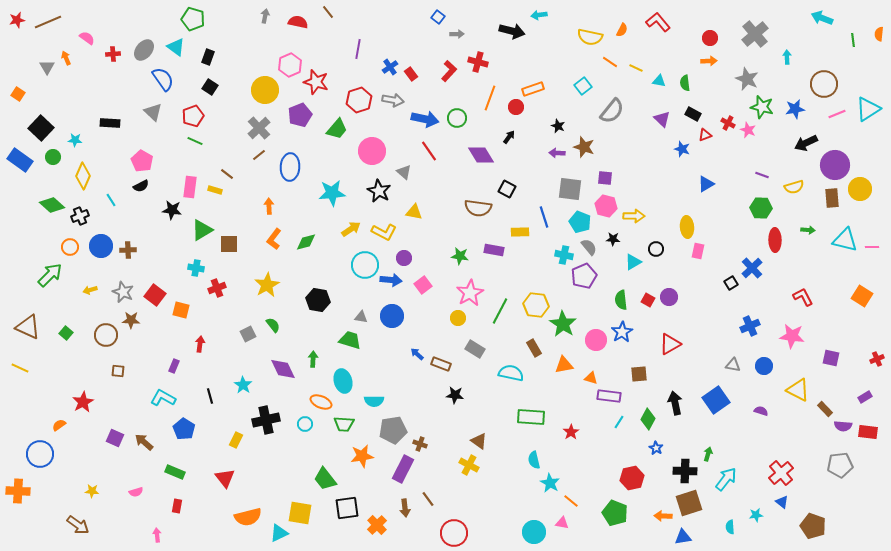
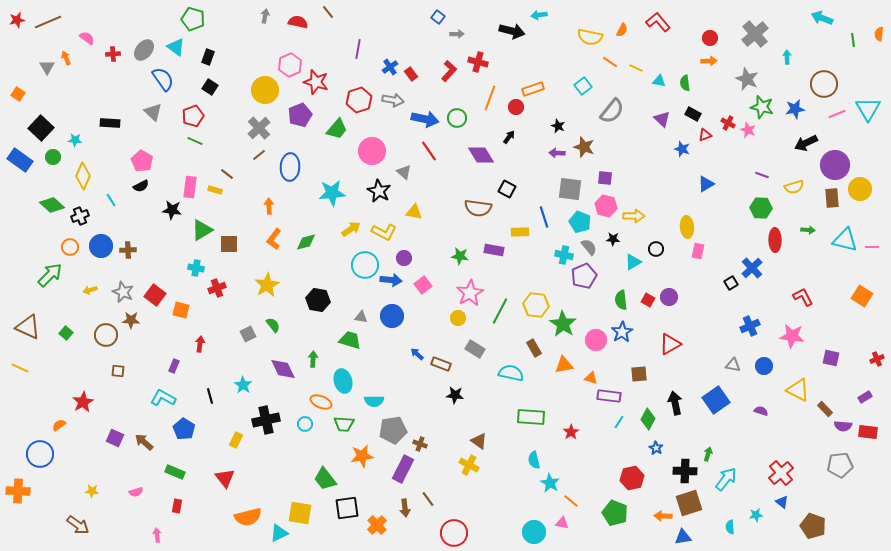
cyan triangle at (868, 109): rotated 28 degrees counterclockwise
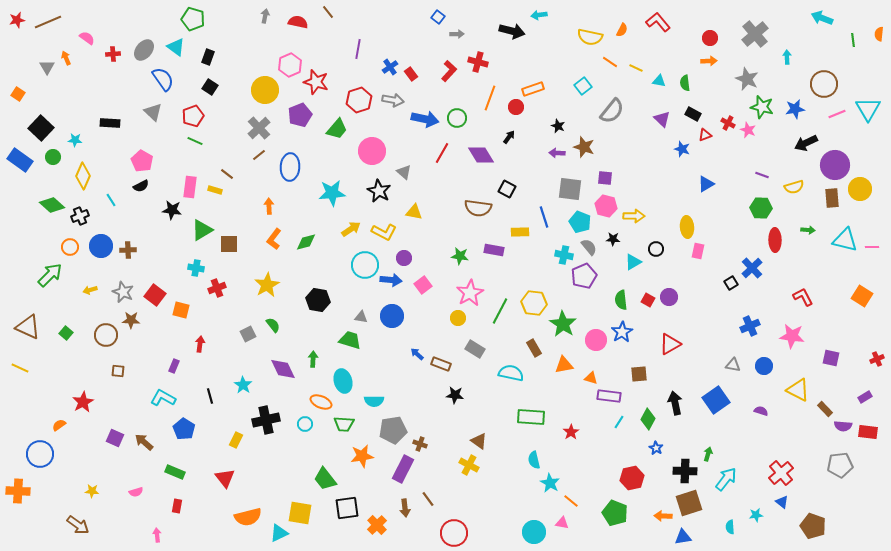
red line at (429, 151): moved 13 px right, 2 px down; rotated 65 degrees clockwise
yellow hexagon at (536, 305): moved 2 px left, 2 px up
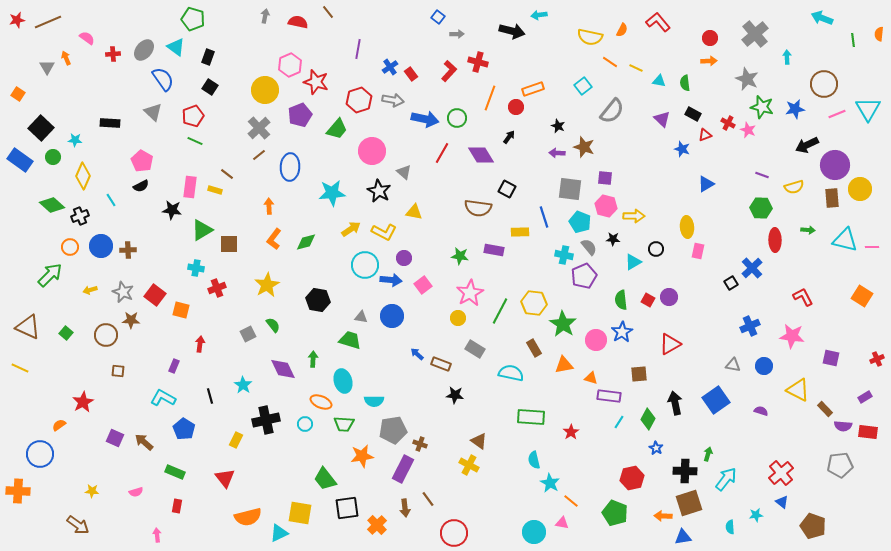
black arrow at (806, 143): moved 1 px right, 2 px down
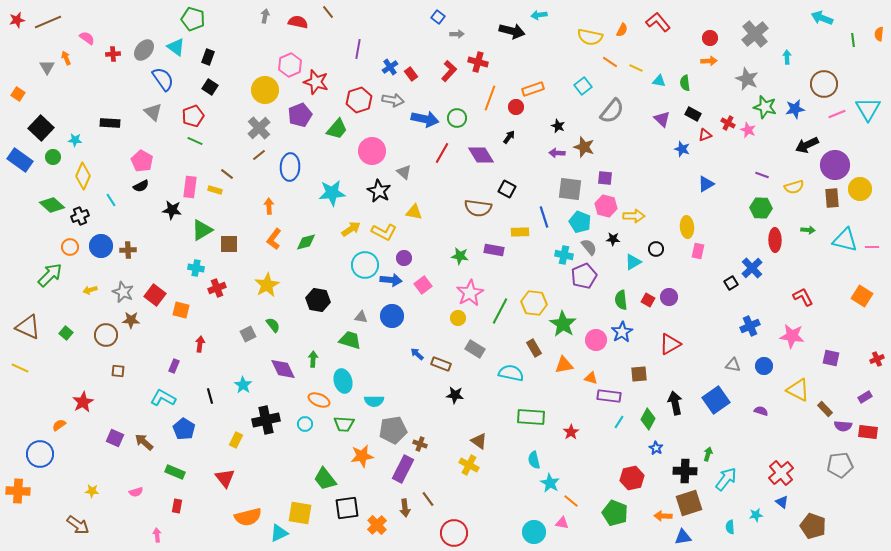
green star at (762, 107): moved 3 px right
orange ellipse at (321, 402): moved 2 px left, 2 px up
